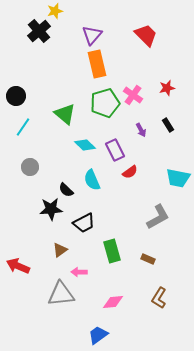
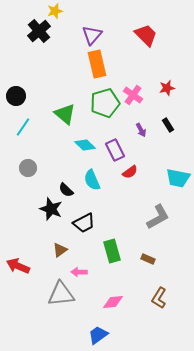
gray circle: moved 2 px left, 1 px down
black star: rotated 25 degrees clockwise
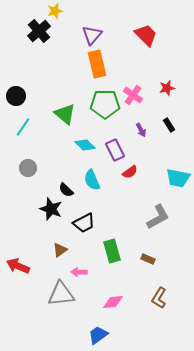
green pentagon: moved 1 px down; rotated 16 degrees clockwise
black rectangle: moved 1 px right
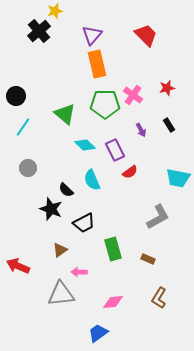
green rectangle: moved 1 px right, 2 px up
blue trapezoid: moved 2 px up
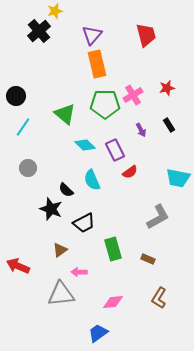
red trapezoid: rotated 30 degrees clockwise
pink cross: rotated 24 degrees clockwise
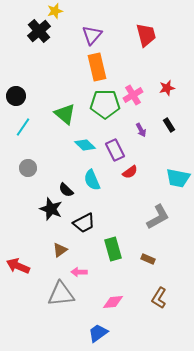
orange rectangle: moved 3 px down
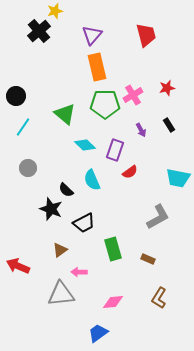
purple rectangle: rotated 45 degrees clockwise
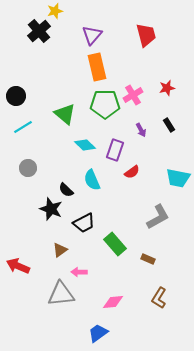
cyan line: rotated 24 degrees clockwise
red semicircle: moved 2 px right
green rectangle: moved 2 px right, 5 px up; rotated 25 degrees counterclockwise
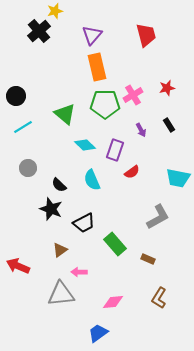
black semicircle: moved 7 px left, 5 px up
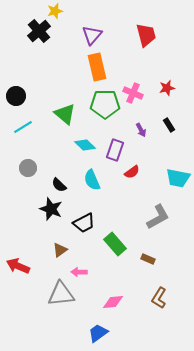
pink cross: moved 2 px up; rotated 36 degrees counterclockwise
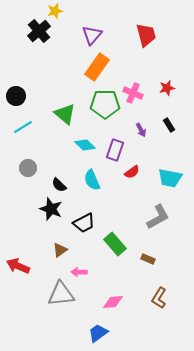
orange rectangle: rotated 48 degrees clockwise
cyan trapezoid: moved 8 px left
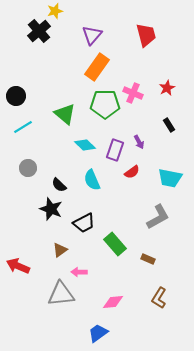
red star: rotated 14 degrees counterclockwise
purple arrow: moved 2 px left, 12 px down
